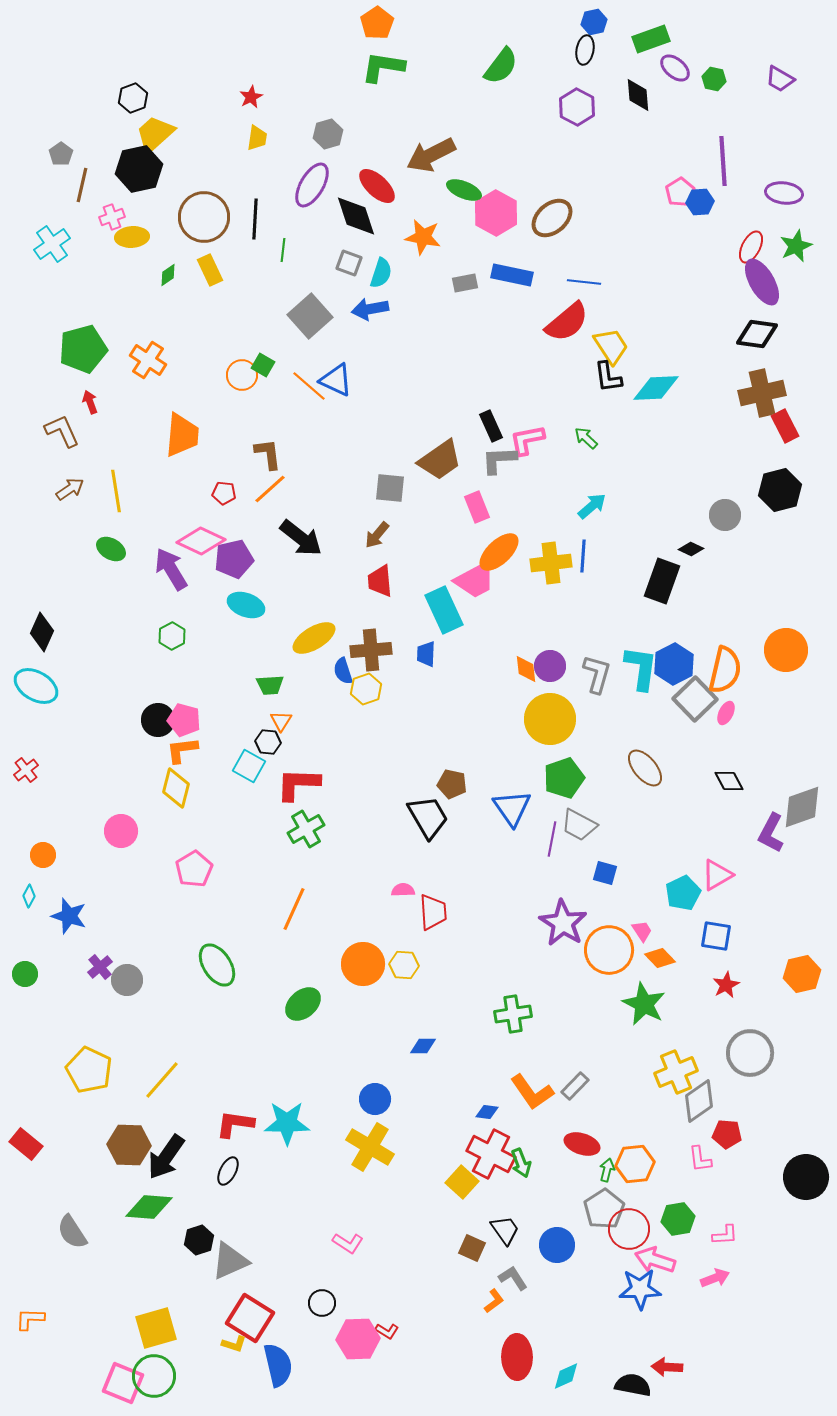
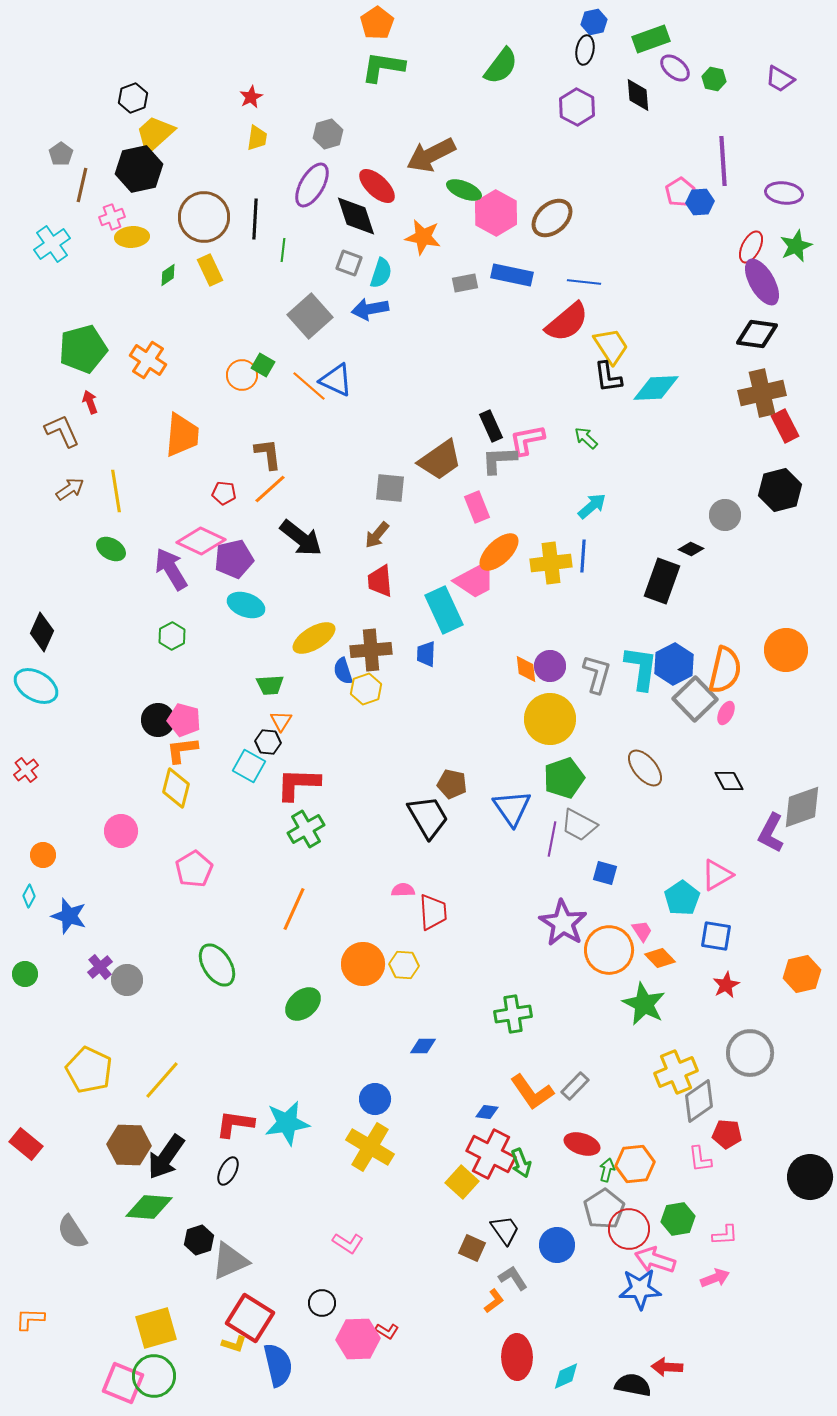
cyan pentagon at (683, 893): moved 1 px left, 5 px down; rotated 8 degrees counterclockwise
cyan star at (287, 1123): rotated 9 degrees counterclockwise
black circle at (806, 1177): moved 4 px right
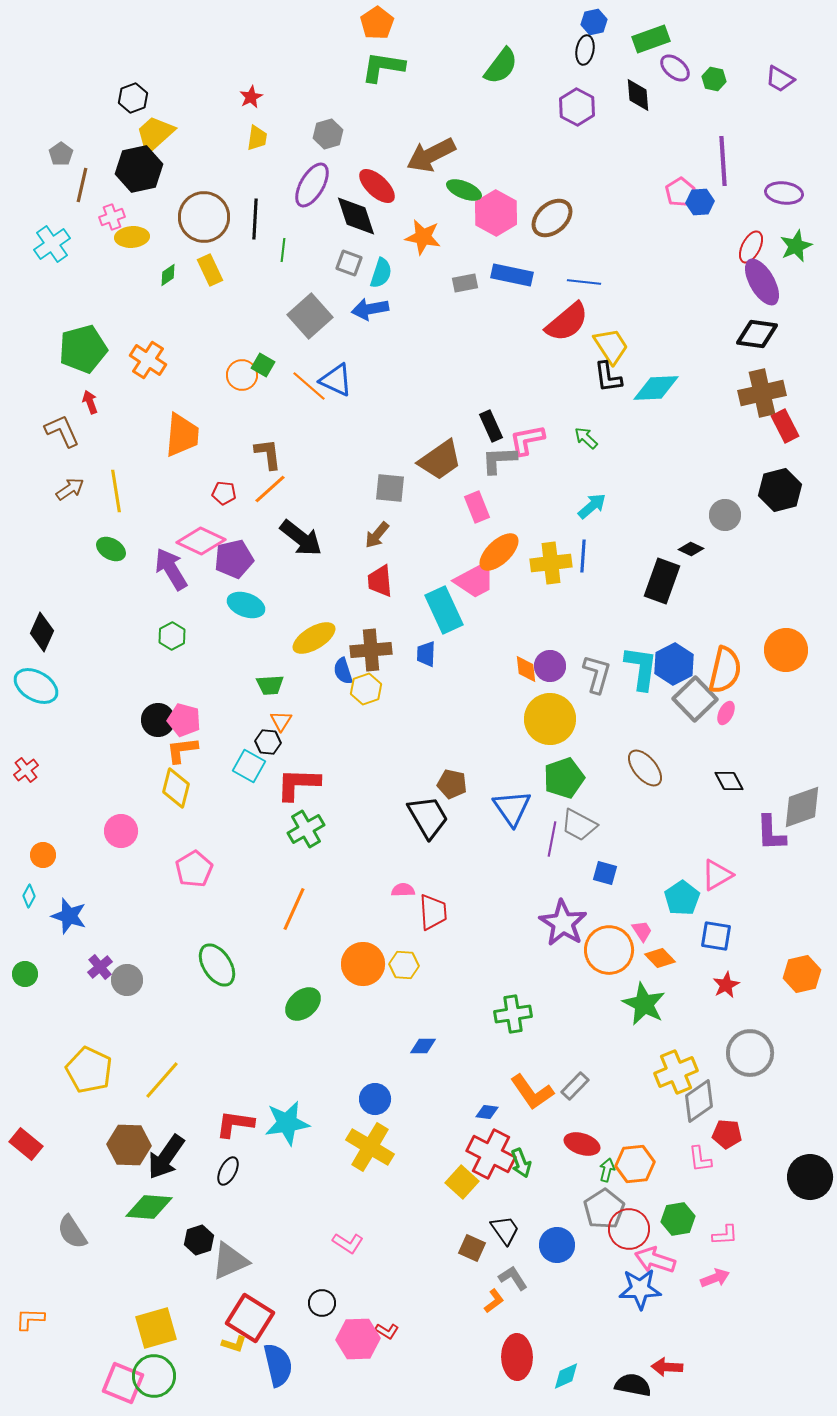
purple L-shape at (771, 833): rotated 30 degrees counterclockwise
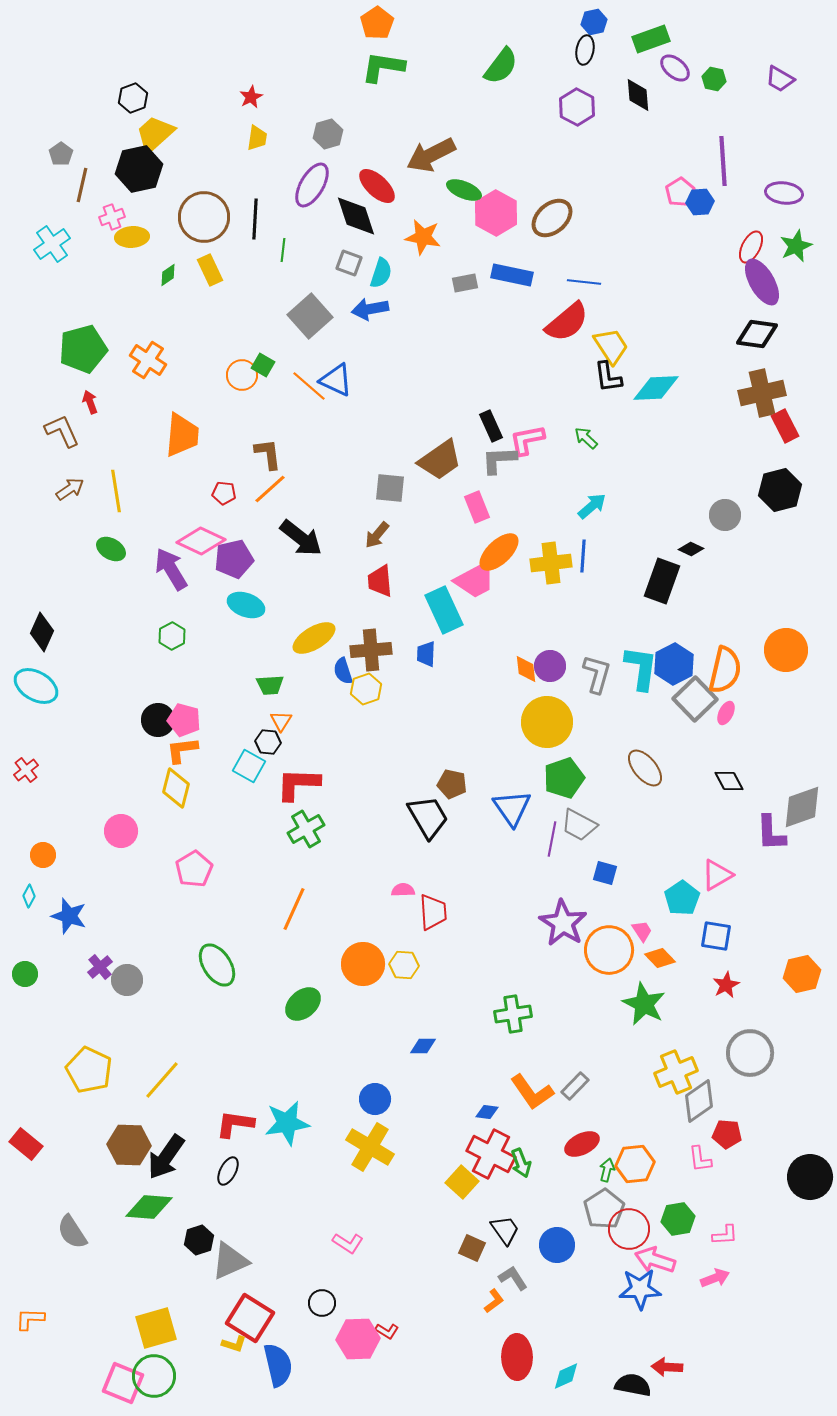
yellow circle at (550, 719): moved 3 px left, 3 px down
red ellipse at (582, 1144): rotated 44 degrees counterclockwise
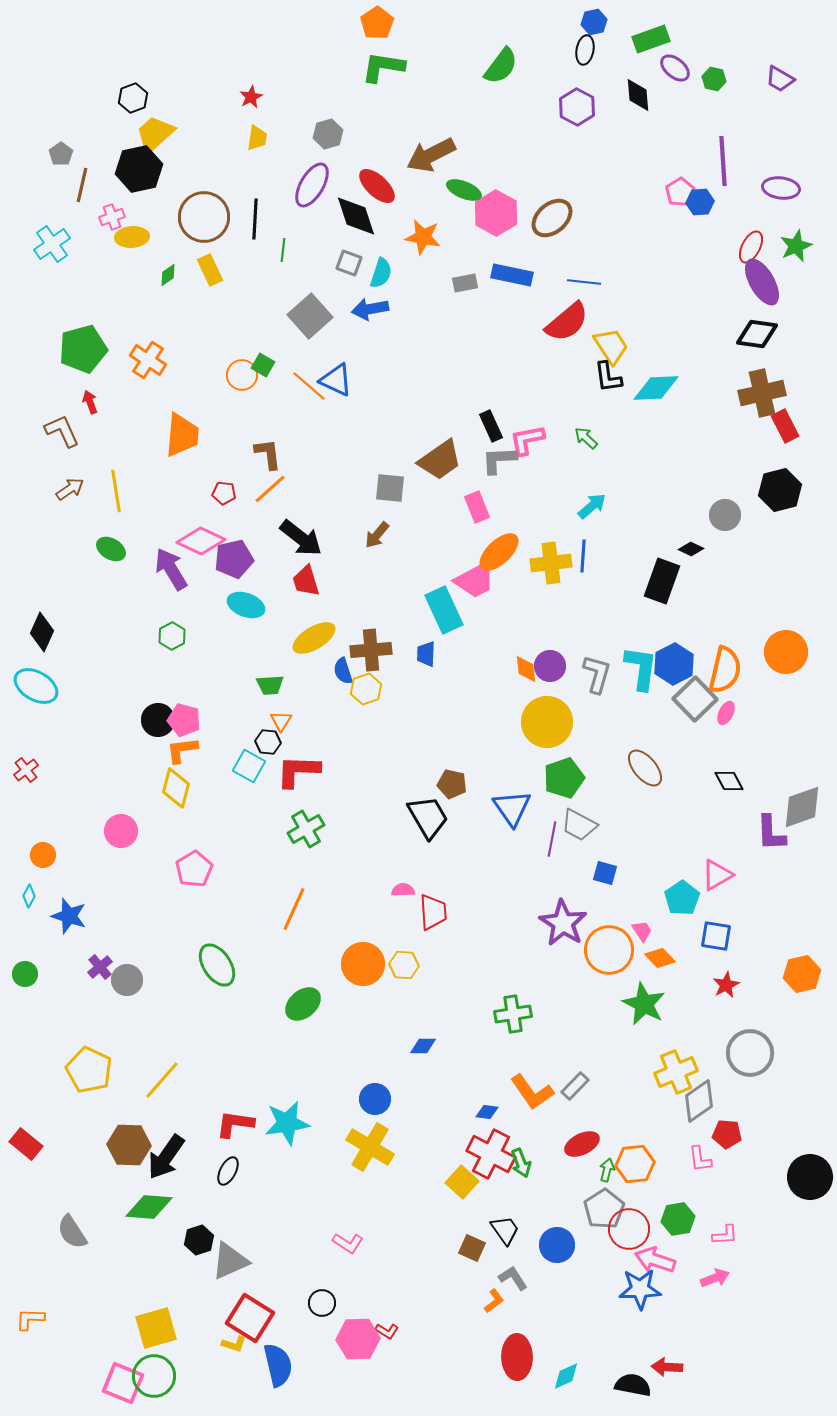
purple ellipse at (784, 193): moved 3 px left, 5 px up
red trapezoid at (380, 581): moved 74 px left; rotated 12 degrees counterclockwise
orange circle at (786, 650): moved 2 px down
red L-shape at (298, 784): moved 13 px up
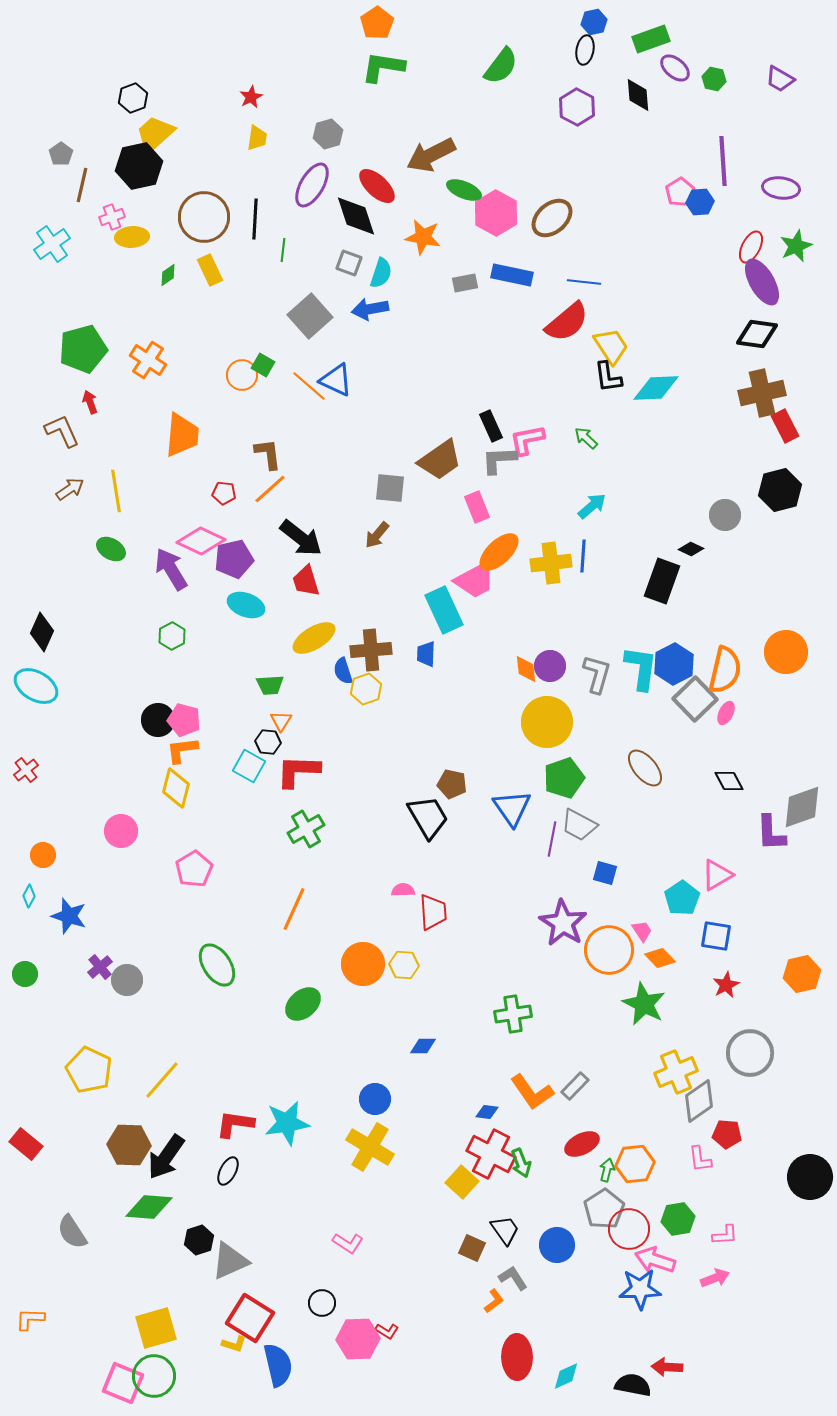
black hexagon at (139, 169): moved 3 px up
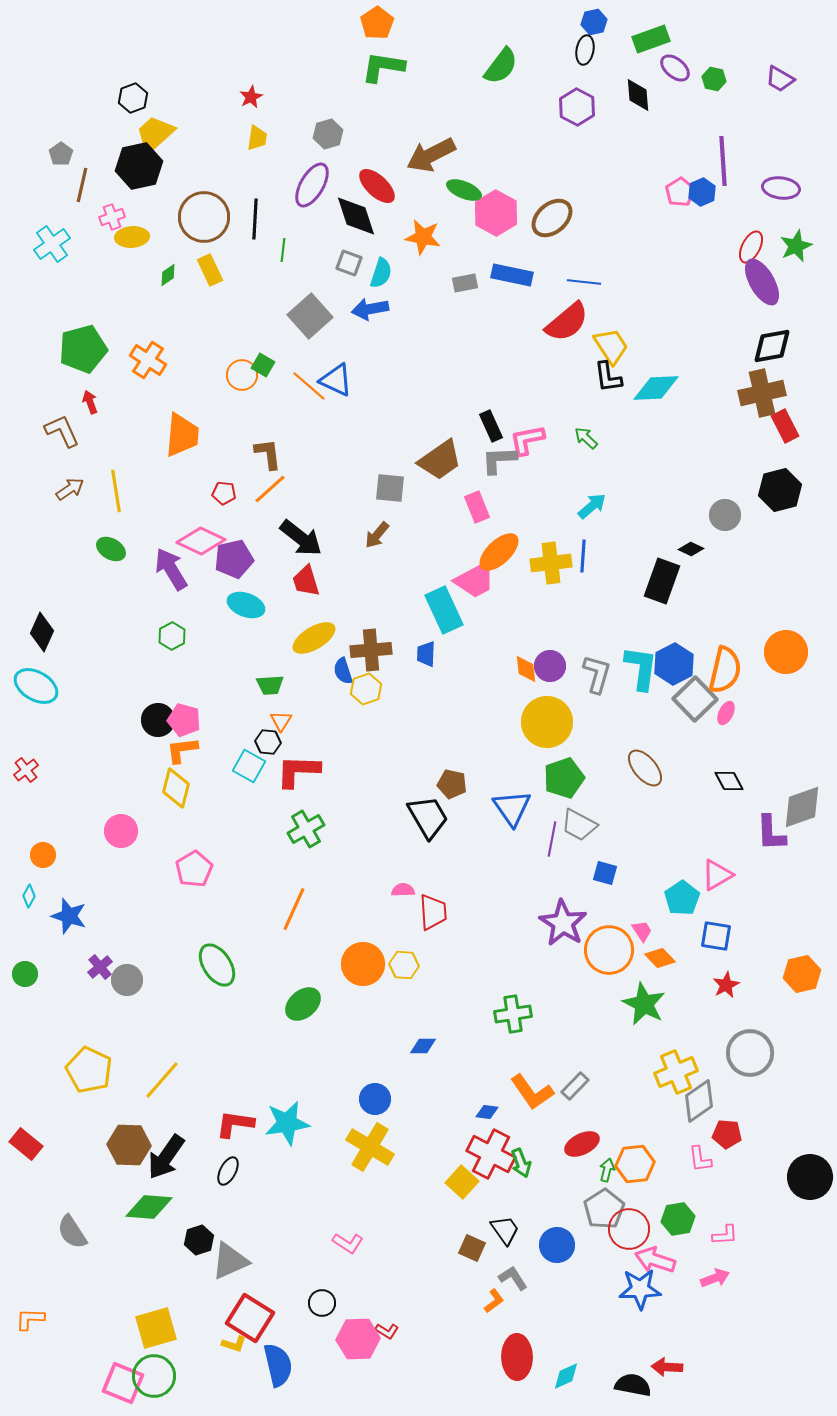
blue hexagon at (700, 202): moved 2 px right, 10 px up; rotated 20 degrees counterclockwise
black diamond at (757, 334): moved 15 px right, 12 px down; rotated 18 degrees counterclockwise
